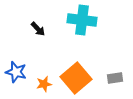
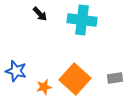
black arrow: moved 2 px right, 15 px up
blue star: moved 1 px up
orange square: moved 1 px left, 1 px down; rotated 8 degrees counterclockwise
orange star: moved 3 px down
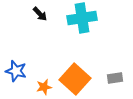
cyan cross: moved 2 px up; rotated 16 degrees counterclockwise
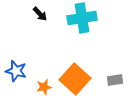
gray rectangle: moved 2 px down
